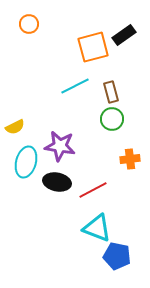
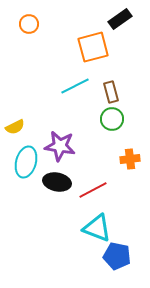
black rectangle: moved 4 px left, 16 px up
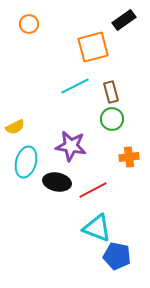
black rectangle: moved 4 px right, 1 px down
purple star: moved 11 px right
orange cross: moved 1 px left, 2 px up
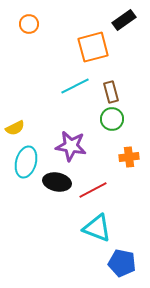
yellow semicircle: moved 1 px down
blue pentagon: moved 5 px right, 7 px down
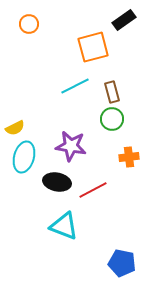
brown rectangle: moved 1 px right
cyan ellipse: moved 2 px left, 5 px up
cyan triangle: moved 33 px left, 2 px up
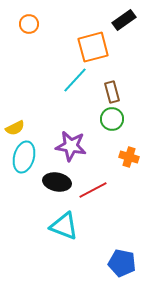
cyan line: moved 6 px up; rotated 20 degrees counterclockwise
orange cross: rotated 24 degrees clockwise
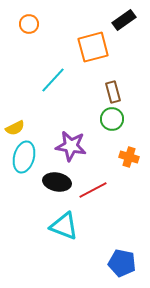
cyan line: moved 22 px left
brown rectangle: moved 1 px right
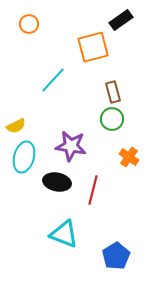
black rectangle: moved 3 px left
yellow semicircle: moved 1 px right, 2 px up
orange cross: rotated 18 degrees clockwise
red line: rotated 48 degrees counterclockwise
cyan triangle: moved 8 px down
blue pentagon: moved 6 px left, 7 px up; rotated 28 degrees clockwise
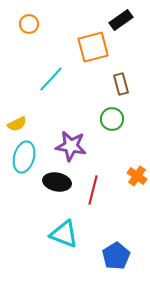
cyan line: moved 2 px left, 1 px up
brown rectangle: moved 8 px right, 8 px up
yellow semicircle: moved 1 px right, 2 px up
orange cross: moved 8 px right, 19 px down
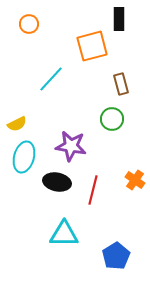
black rectangle: moved 2 px left, 1 px up; rotated 55 degrees counterclockwise
orange square: moved 1 px left, 1 px up
orange cross: moved 2 px left, 4 px down
cyan triangle: rotated 20 degrees counterclockwise
